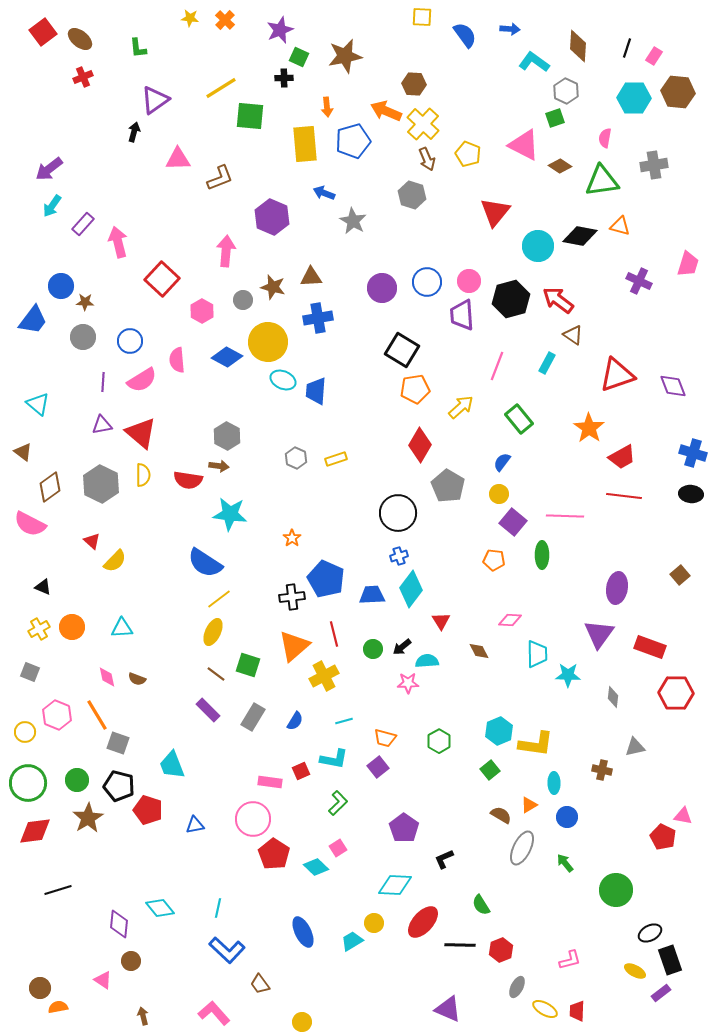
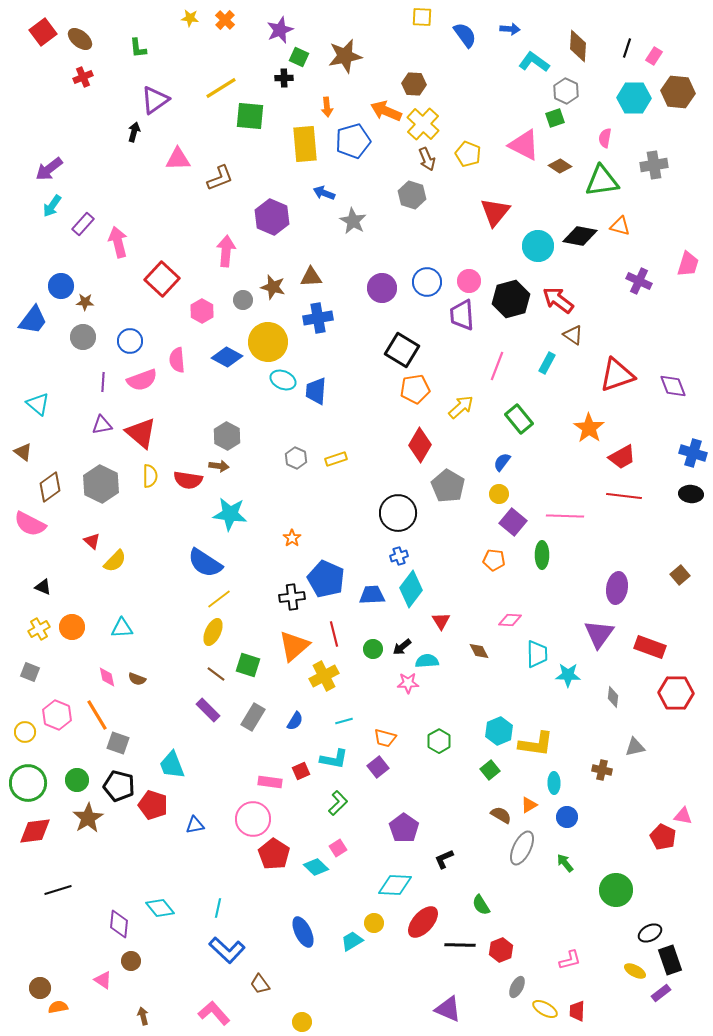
pink semicircle at (142, 380): rotated 12 degrees clockwise
yellow semicircle at (143, 475): moved 7 px right, 1 px down
red pentagon at (148, 810): moved 5 px right, 5 px up
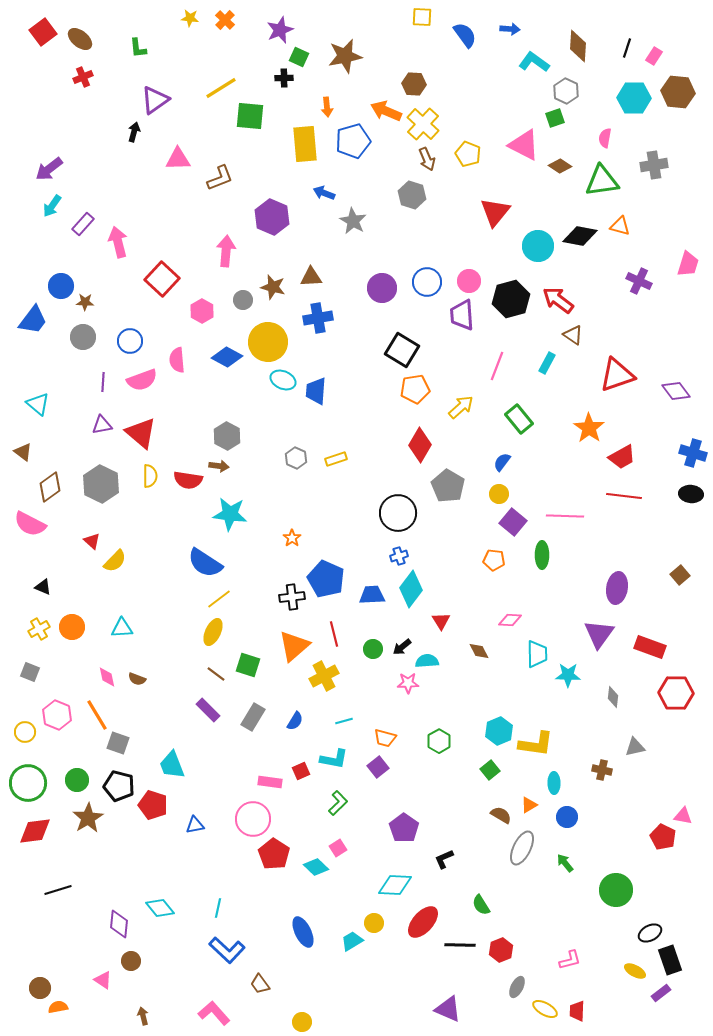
purple diamond at (673, 386): moved 3 px right, 5 px down; rotated 16 degrees counterclockwise
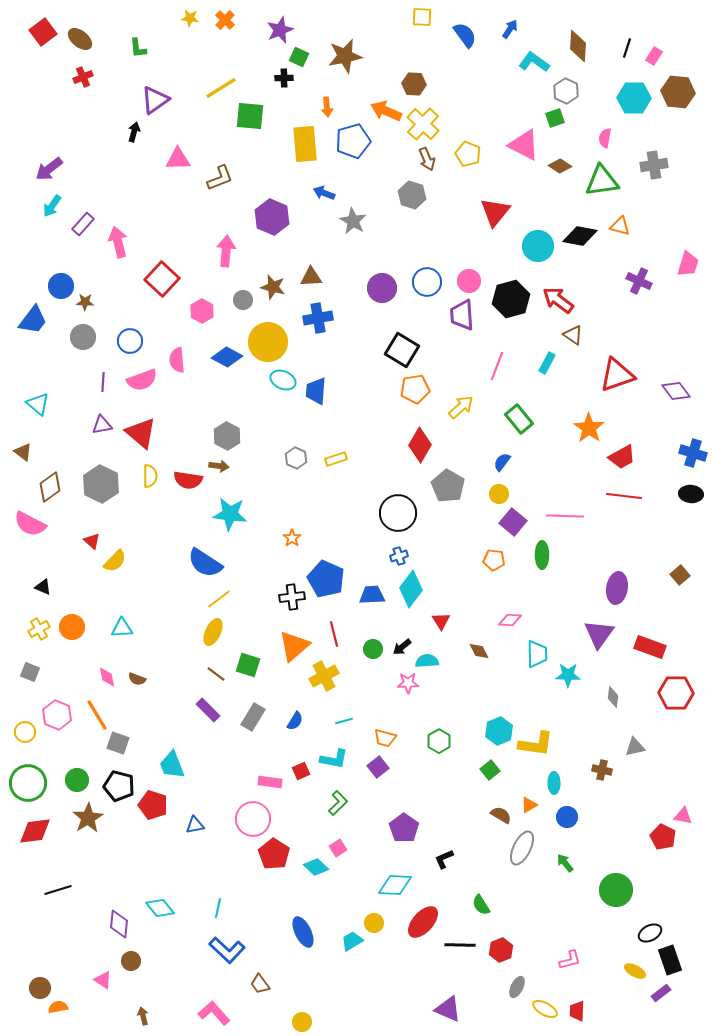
blue arrow at (510, 29): rotated 60 degrees counterclockwise
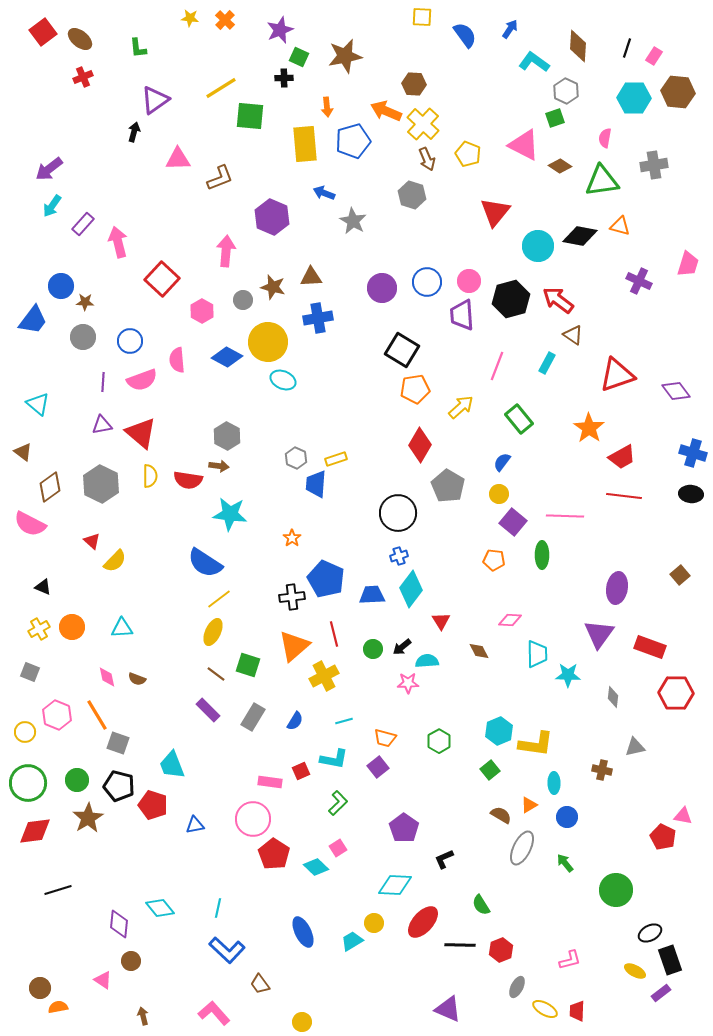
blue trapezoid at (316, 391): moved 93 px down
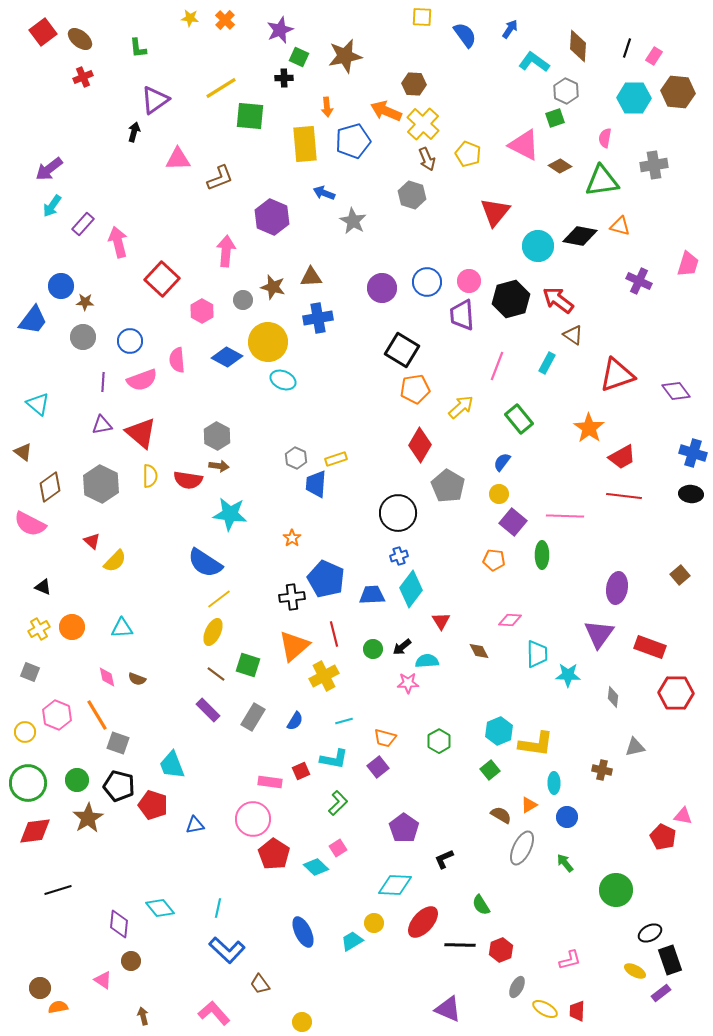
gray hexagon at (227, 436): moved 10 px left
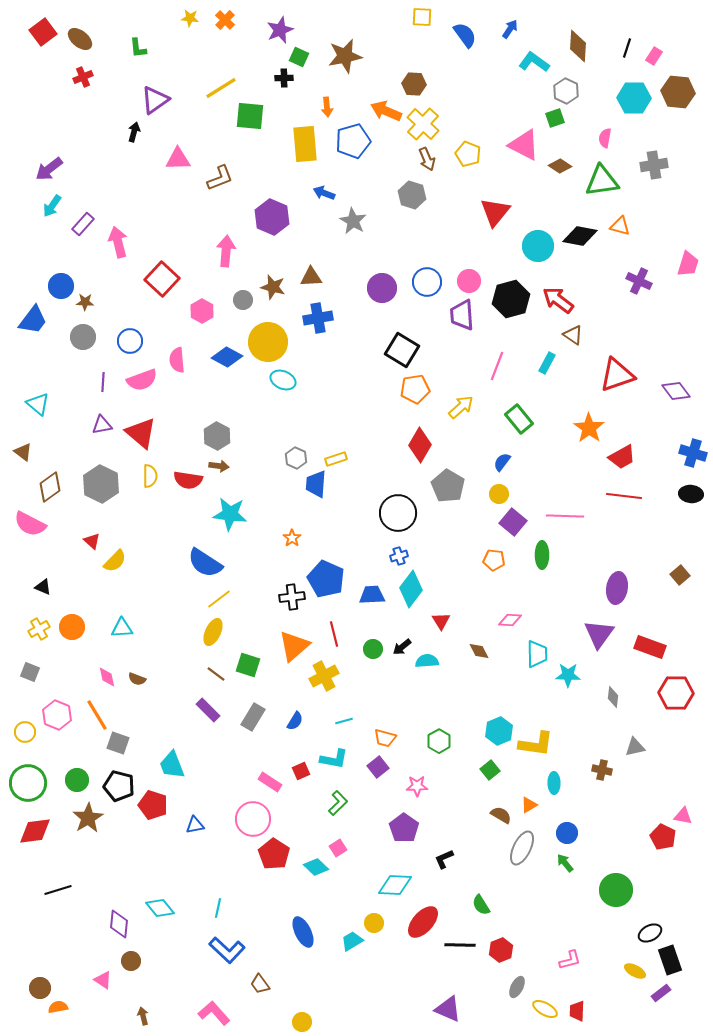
pink star at (408, 683): moved 9 px right, 103 px down
pink rectangle at (270, 782): rotated 25 degrees clockwise
blue circle at (567, 817): moved 16 px down
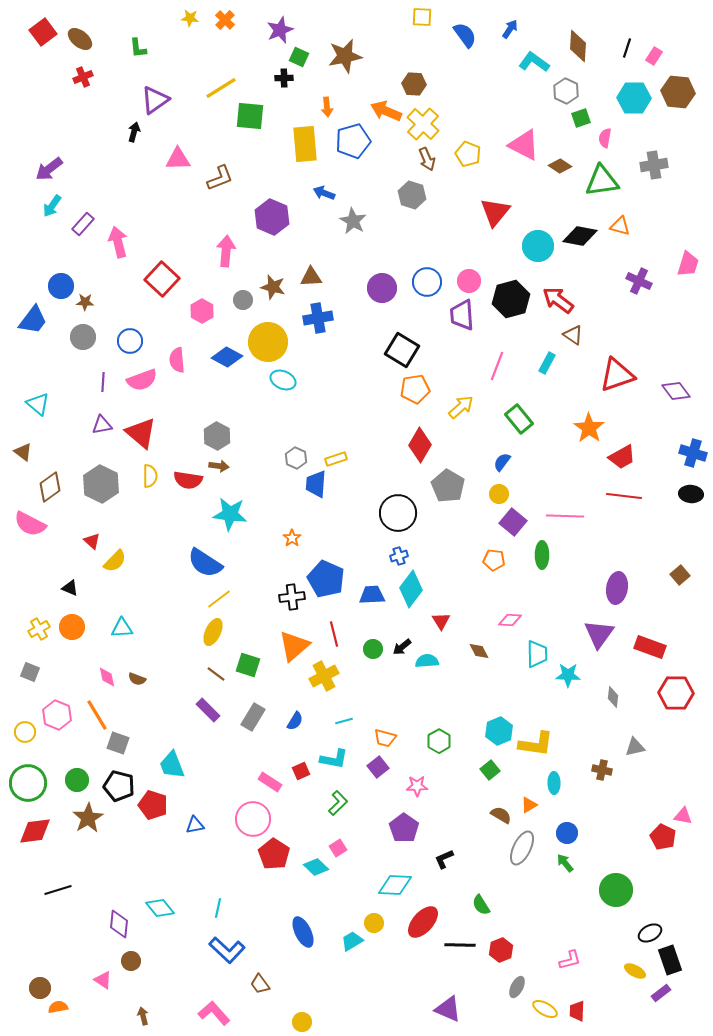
green square at (555, 118): moved 26 px right
black triangle at (43, 587): moved 27 px right, 1 px down
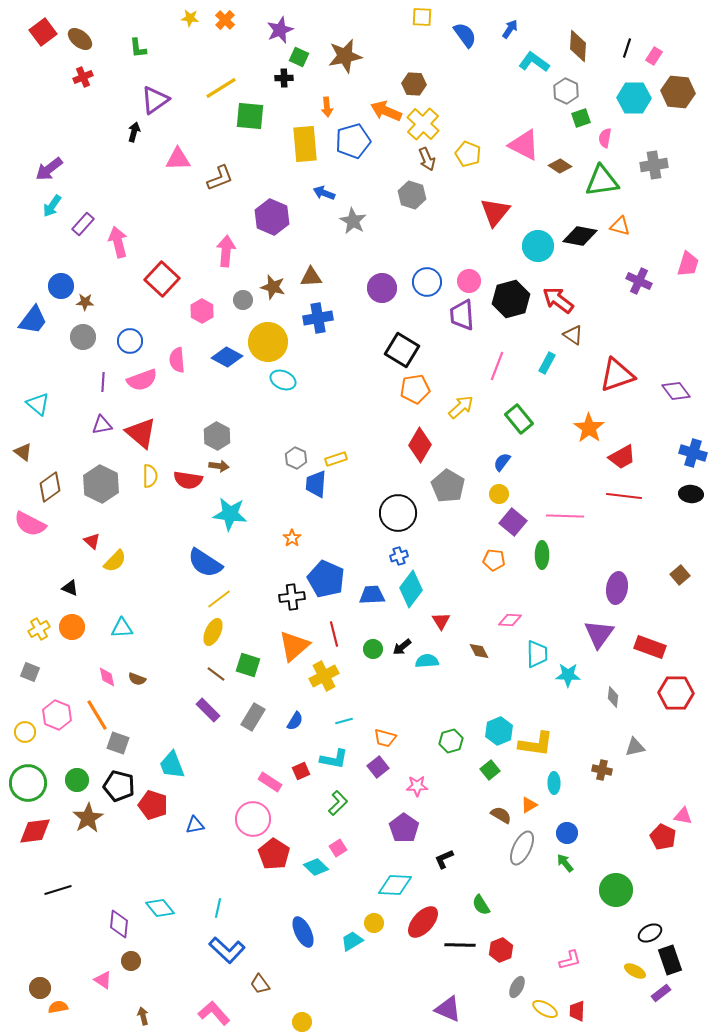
green hexagon at (439, 741): moved 12 px right; rotated 15 degrees clockwise
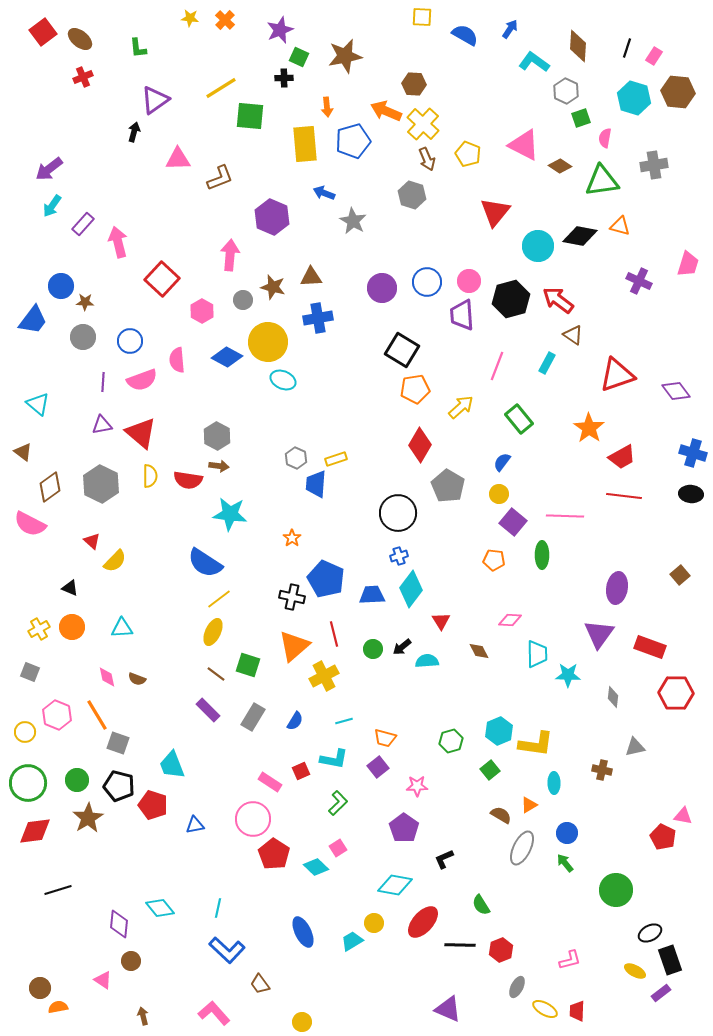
blue semicircle at (465, 35): rotated 24 degrees counterclockwise
cyan hexagon at (634, 98): rotated 16 degrees clockwise
pink arrow at (226, 251): moved 4 px right, 4 px down
black cross at (292, 597): rotated 20 degrees clockwise
cyan diamond at (395, 885): rotated 8 degrees clockwise
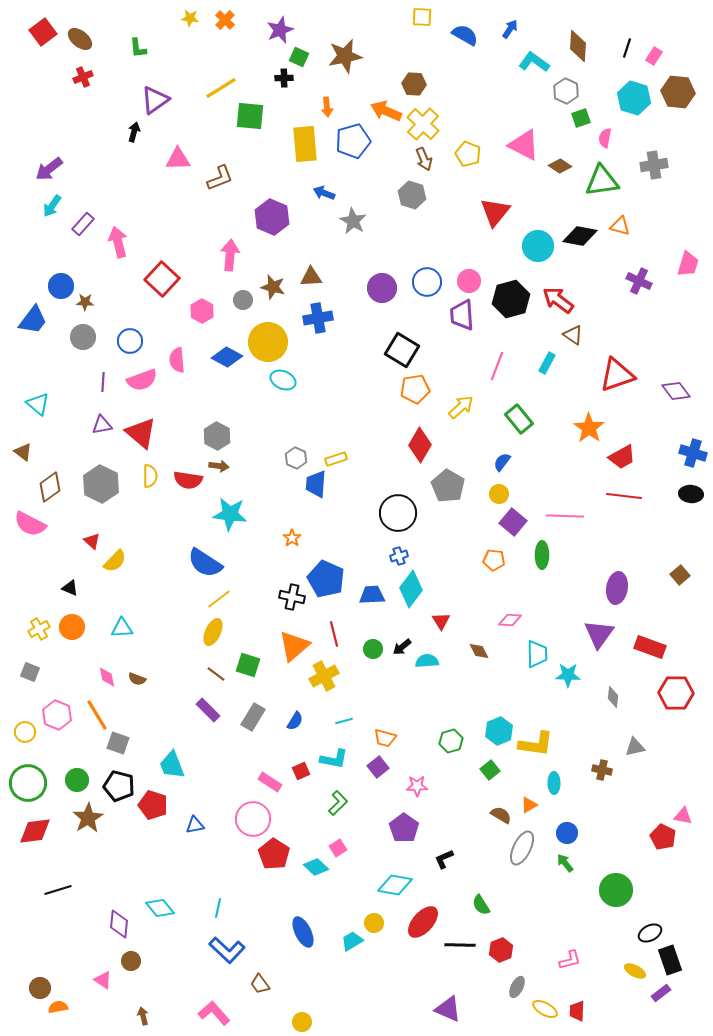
brown arrow at (427, 159): moved 3 px left
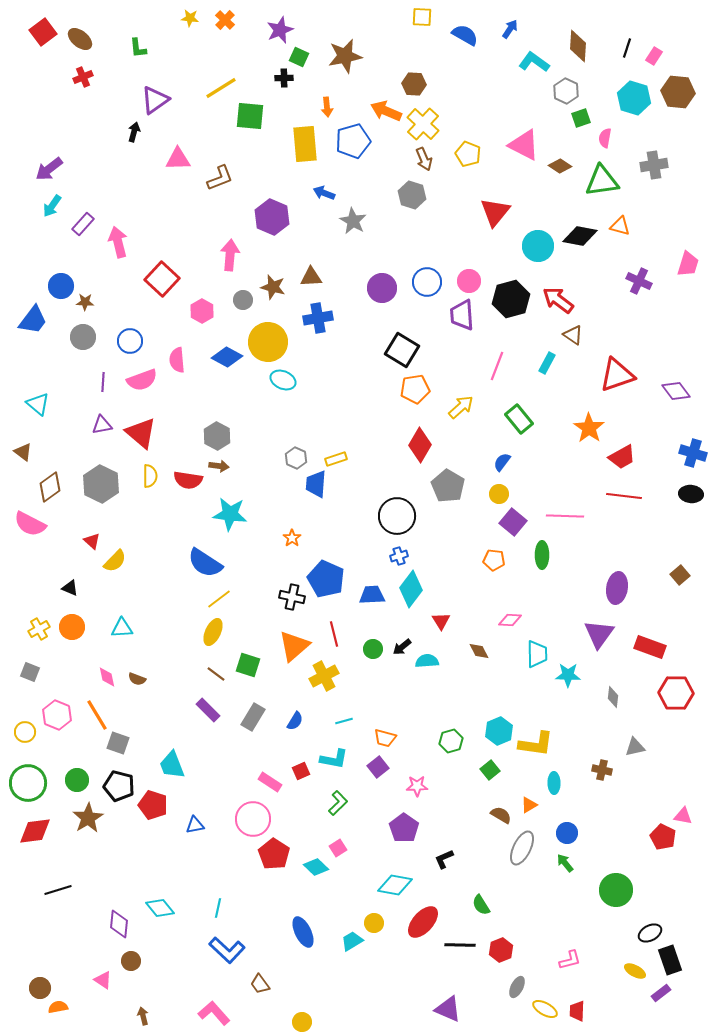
black circle at (398, 513): moved 1 px left, 3 px down
